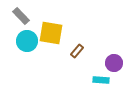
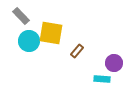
cyan circle: moved 2 px right
cyan rectangle: moved 1 px right, 1 px up
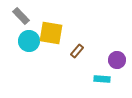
purple circle: moved 3 px right, 3 px up
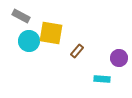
gray rectangle: rotated 18 degrees counterclockwise
purple circle: moved 2 px right, 2 px up
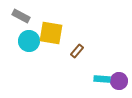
purple circle: moved 23 px down
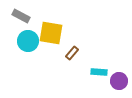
cyan circle: moved 1 px left
brown rectangle: moved 5 px left, 2 px down
cyan rectangle: moved 3 px left, 7 px up
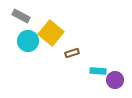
yellow square: rotated 30 degrees clockwise
brown rectangle: rotated 32 degrees clockwise
cyan rectangle: moved 1 px left, 1 px up
purple circle: moved 4 px left, 1 px up
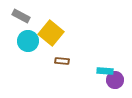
brown rectangle: moved 10 px left, 8 px down; rotated 24 degrees clockwise
cyan rectangle: moved 7 px right
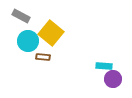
brown rectangle: moved 19 px left, 4 px up
cyan rectangle: moved 1 px left, 5 px up
purple circle: moved 2 px left, 1 px up
